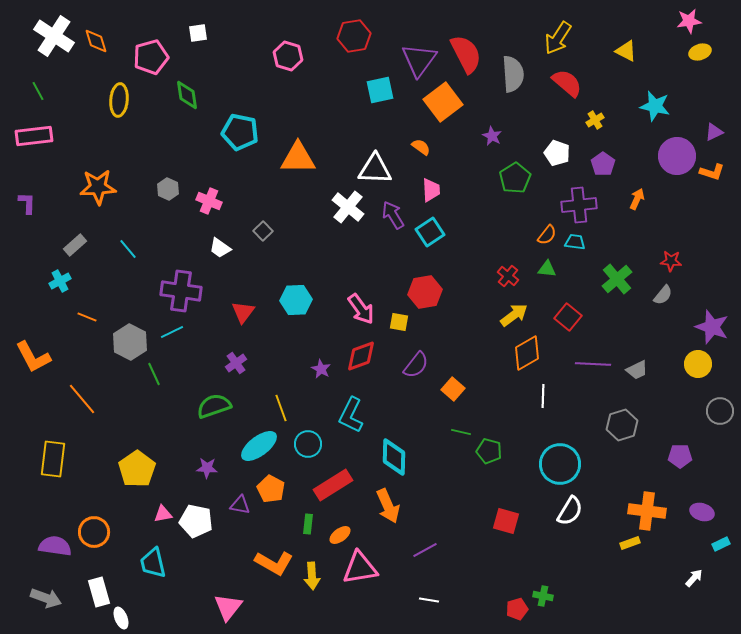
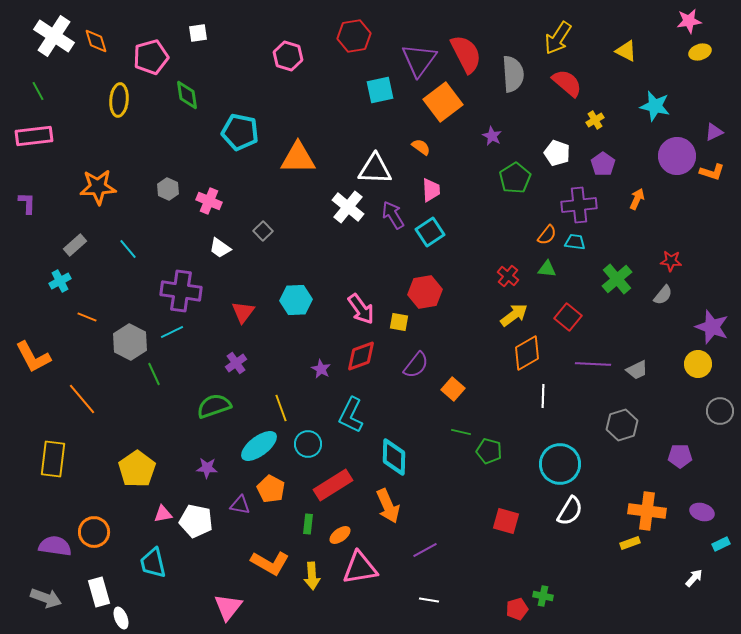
orange L-shape at (274, 563): moved 4 px left
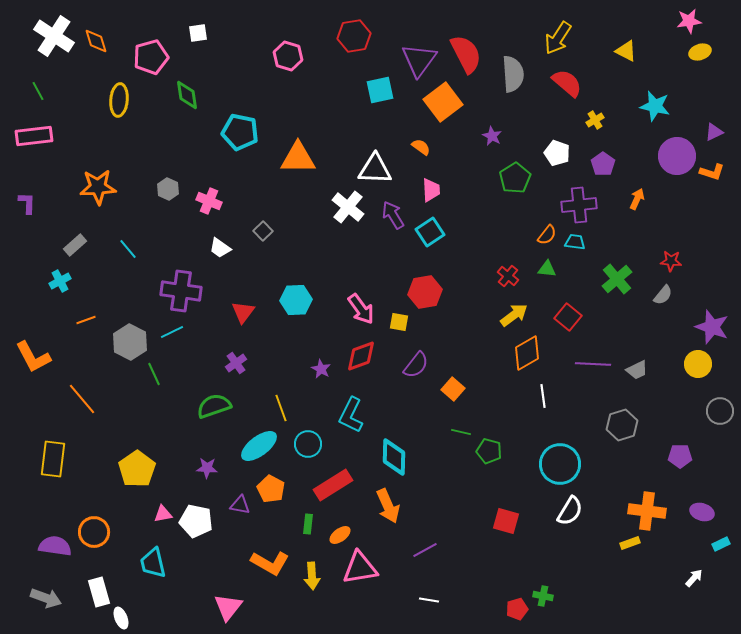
orange line at (87, 317): moved 1 px left, 3 px down; rotated 42 degrees counterclockwise
white line at (543, 396): rotated 10 degrees counterclockwise
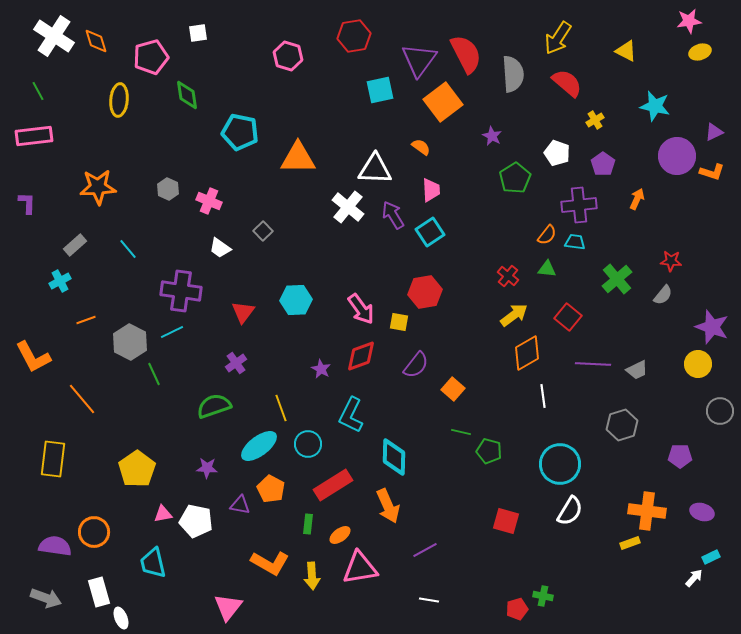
cyan rectangle at (721, 544): moved 10 px left, 13 px down
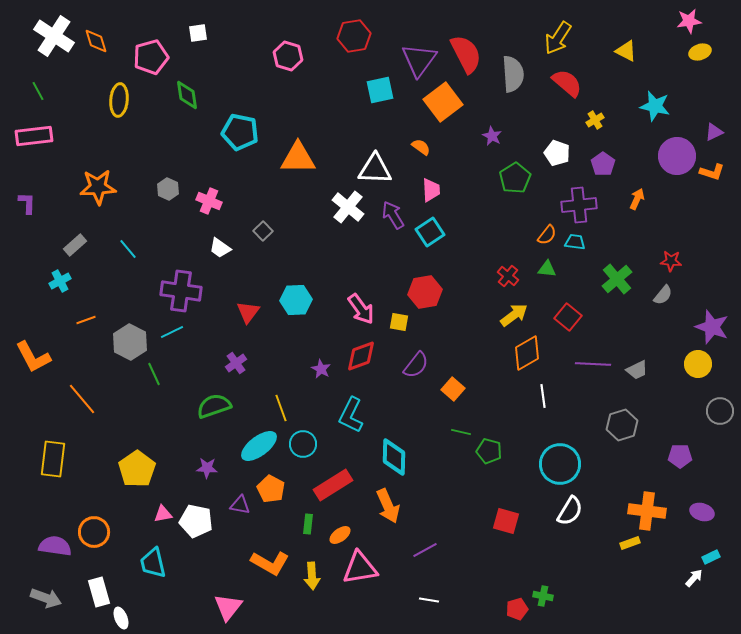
red triangle at (243, 312): moved 5 px right
cyan circle at (308, 444): moved 5 px left
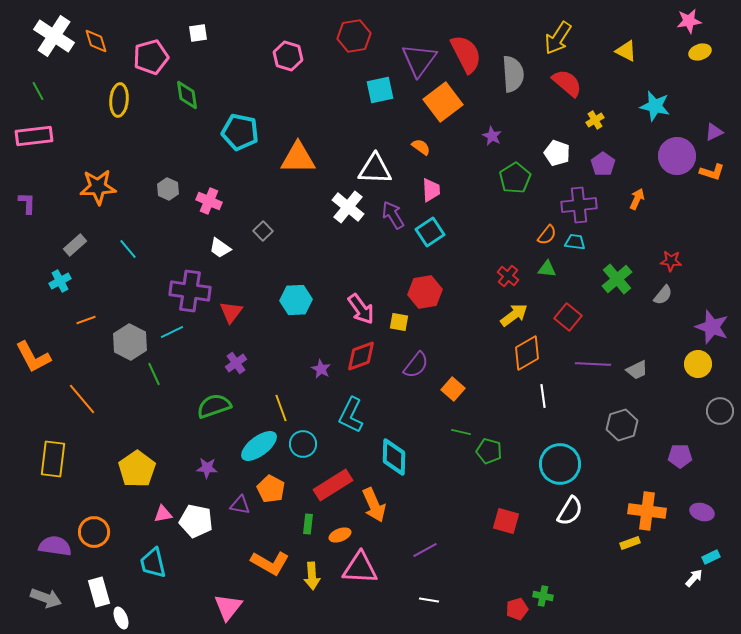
purple cross at (181, 291): moved 9 px right
red triangle at (248, 312): moved 17 px left
orange arrow at (388, 506): moved 14 px left, 1 px up
orange ellipse at (340, 535): rotated 15 degrees clockwise
pink triangle at (360, 568): rotated 12 degrees clockwise
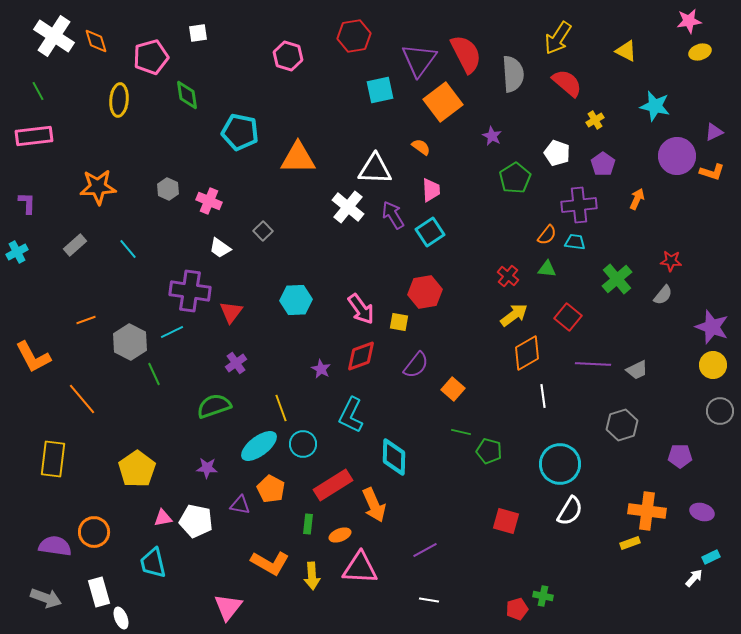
cyan cross at (60, 281): moved 43 px left, 29 px up
yellow circle at (698, 364): moved 15 px right, 1 px down
pink triangle at (163, 514): moved 4 px down
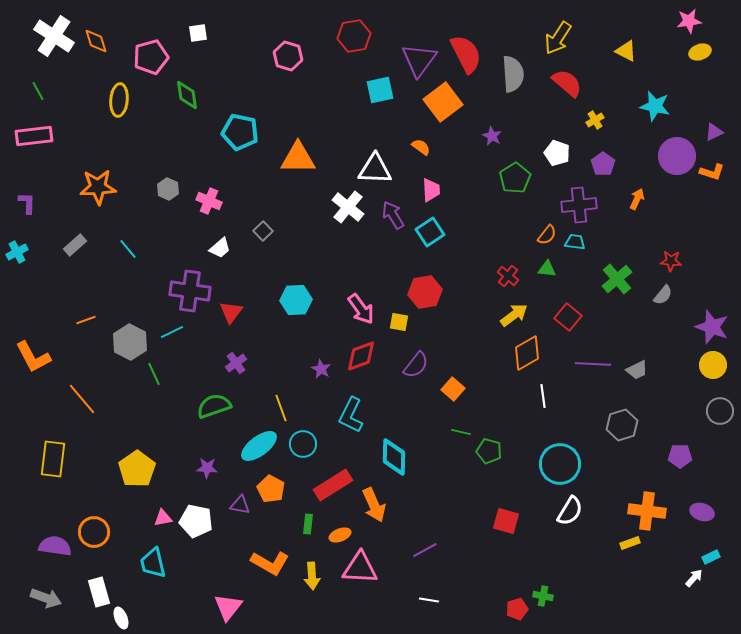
white trapezoid at (220, 248): rotated 75 degrees counterclockwise
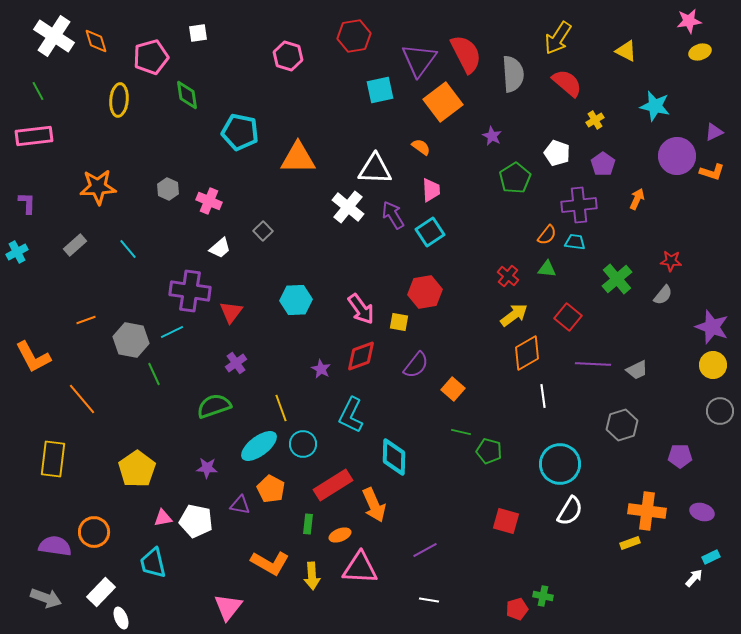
gray hexagon at (130, 342): moved 1 px right, 2 px up; rotated 16 degrees counterclockwise
white rectangle at (99, 592): moved 2 px right; rotated 60 degrees clockwise
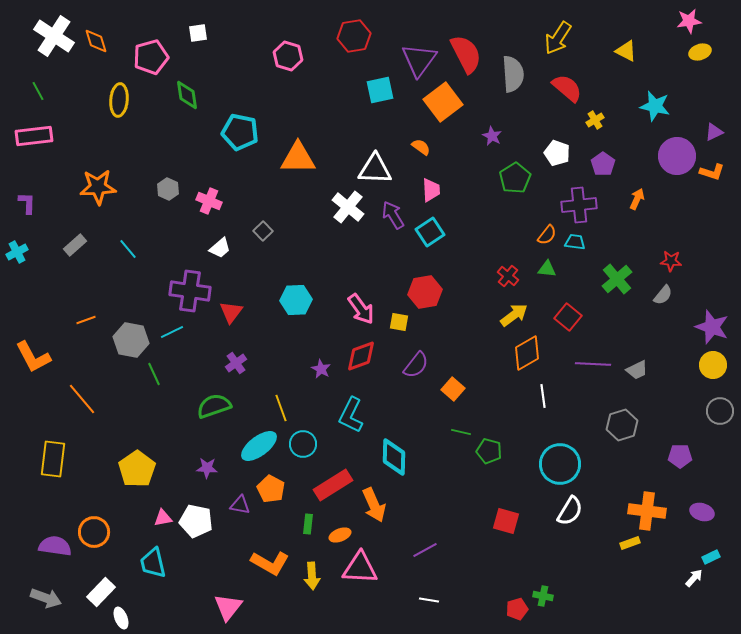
red semicircle at (567, 83): moved 5 px down
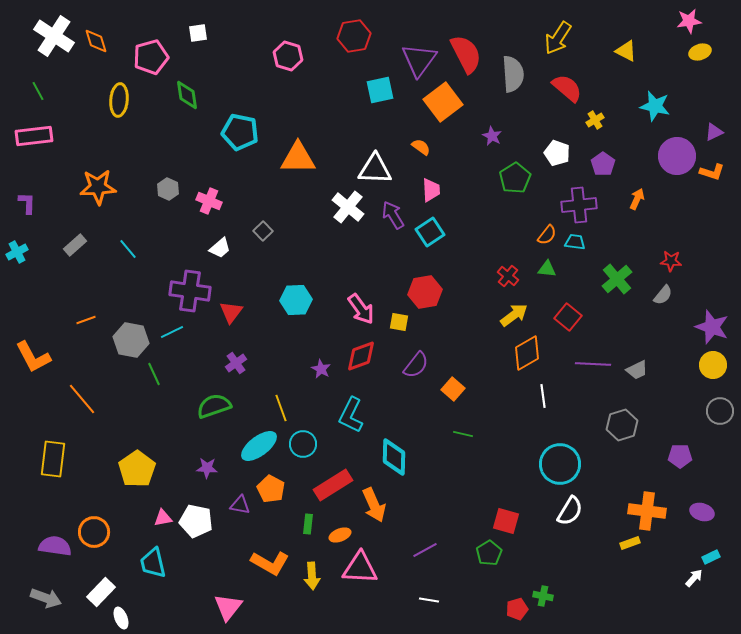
green line at (461, 432): moved 2 px right, 2 px down
green pentagon at (489, 451): moved 102 px down; rotated 25 degrees clockwise
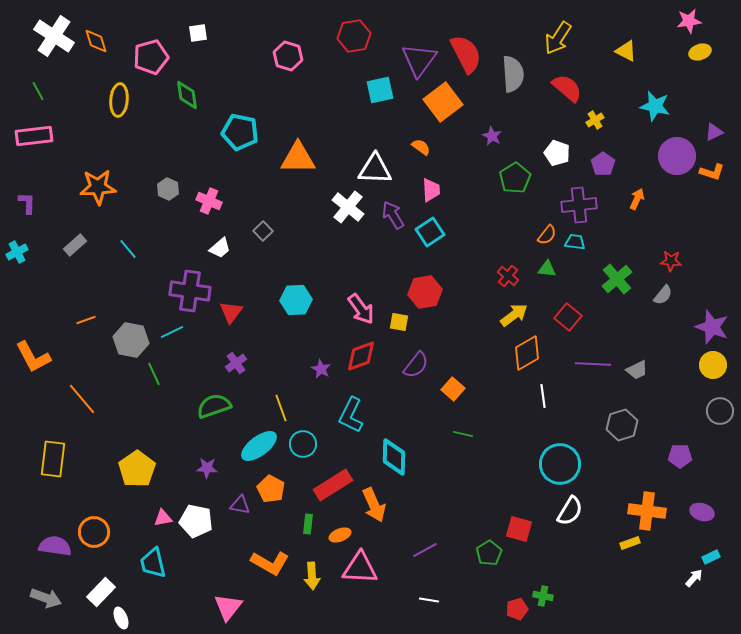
red square at (506, 521): moved 13 px right, 8 px down
